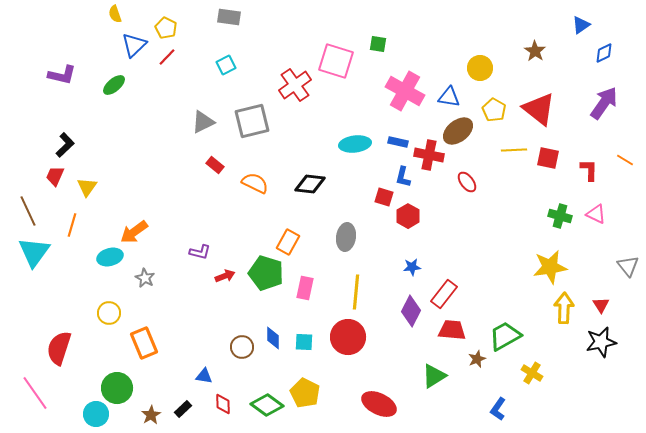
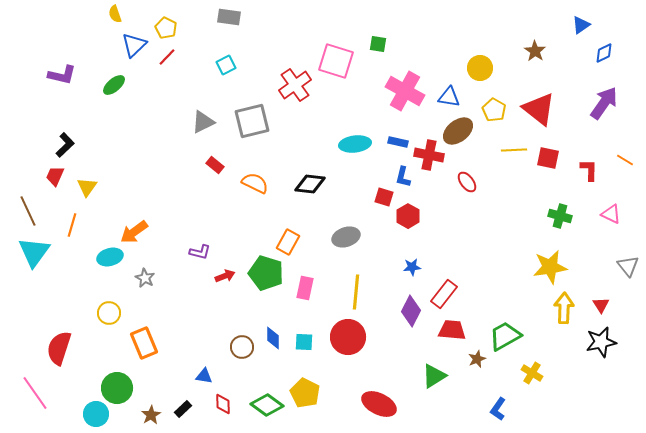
pink triangle at (596, 214): moved 15 px right
gray ellipse at (346, 237): rotated 64 degrees clockwise
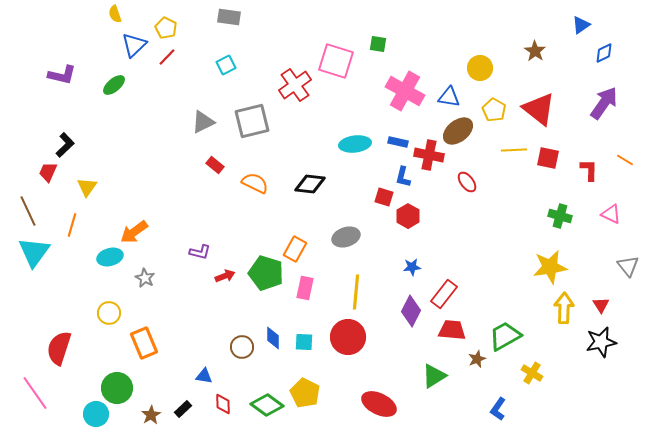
red trapezoid at (55, 176): moved 7 px left, 4 px up
orange rectangle at (288, 242): moved 7 px right, 7 px down
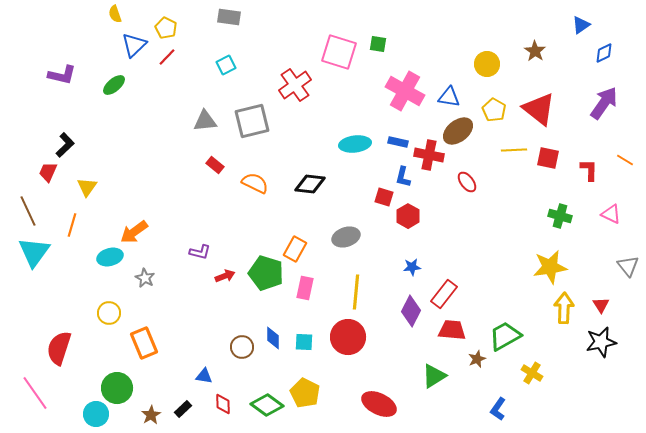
pink square at (336, 61): moved 3 px right, 9 px up
yellow circle at (480, 68): moved 7 px right, 4 px up
gray triangle at (203, 122): moved 2 px right, 1 px up; rotated 20 degrees clockwise
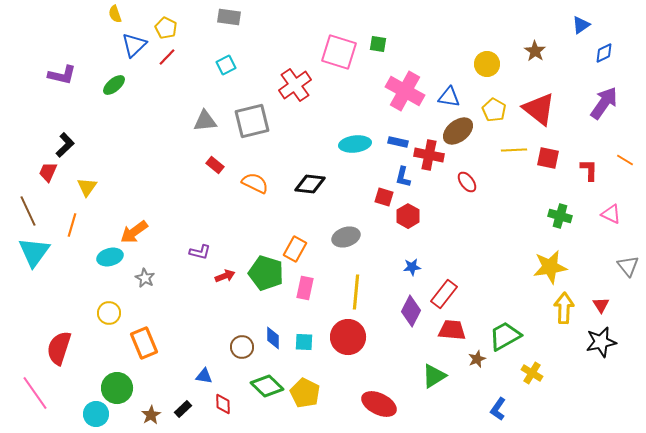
green diamond at (267, 405): moved 19 px up; rotated 8 degrees clockwise
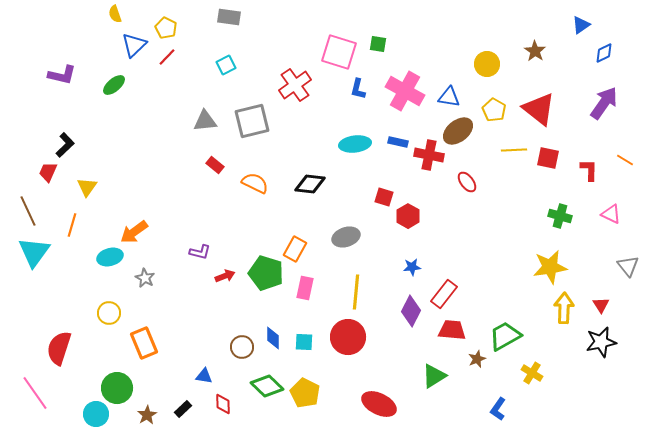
blue L-shape at (403, 177): moved 45 px left, 88 px up
brown star at (151, 415): moved 4 px left
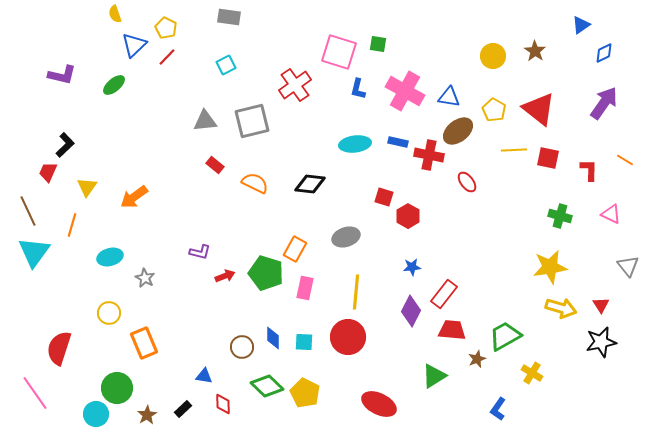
yellow circle at (487, 64): moved 6 px right, 8 px up
orange arrow at (134, 232): moved 35 px up
yellow arrow at (564, 308): moved 3 px left; rotated 104 degrees clockwise
